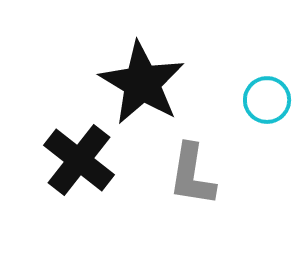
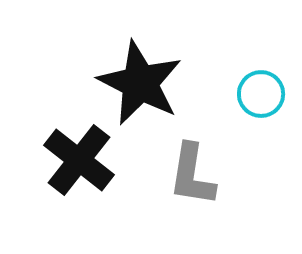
black star: moved 2 px left; rotated 4 degrees counterclockwise
cyan circle: moved 6 px left, 6 px up
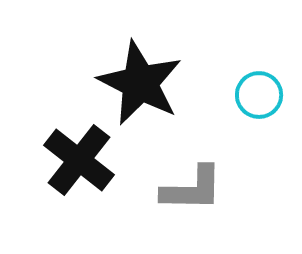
cyan circle: moved 2 px left, 1 px down
gray L-shape: moved 14 px down; rotated 98 degrees counterclockwise
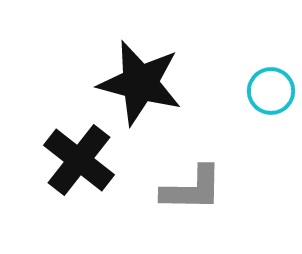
black star: rotated 12 degrees counterclockwise
cyan circle: moved 12 px right, 4 px up
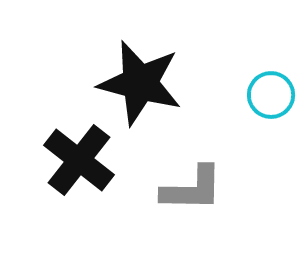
cyan circle: moved 4 px down
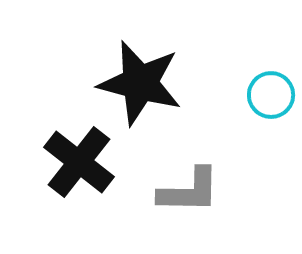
black cross: moved 2 px down
gray L-shape: moved 3 px left, 2 px down
